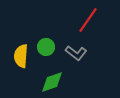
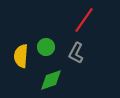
red line: moved 4 px left
gray L-shape: rotated 80 degrees clockwise
green diamond: moved 1 px left, 2 px up
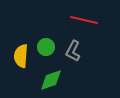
red line: rotated 68 degrees clockwise
gray L-shape: moved 3 px left, 2 px up
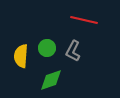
green circle: moved 1 px right, 1 px down
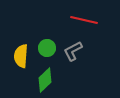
gray L-shape: rotated 35 degrees clockwise
green diamond: moved 6 px left; rotated 25 degrees counterclockwise
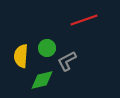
red line: rotated 32 degrees counterclockwise
gray L-shape: moved 6 px left, 10 px down
green diamond: moved 3 px left; rotated 30 degrees clockwise
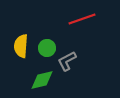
red line: moved 2 px left, 1 px up
yellow semicircle: moved 10 px up
